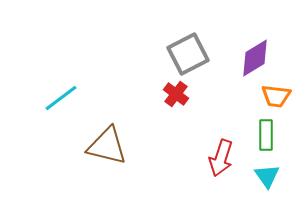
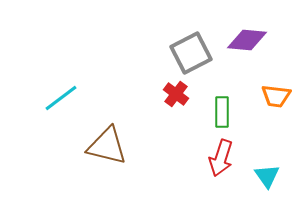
gray square: moved 3 px right, 1 px up
purple diamond: moved 8 px left, 18 px up; rotated 36 degrees clockwise
green rectangle: moved 44 px left, 23 px up
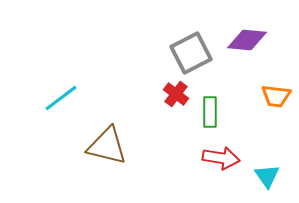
green rectangle: moved 12 px left
red arrow: rotated 99 degrees counterclockwise
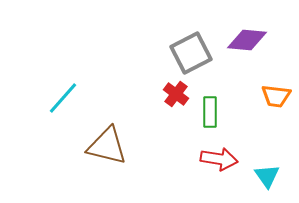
cyan line: moved 2 px right; rotated 12 degrees counterclockwise
red arrow: moved 2 px left, 1 px down
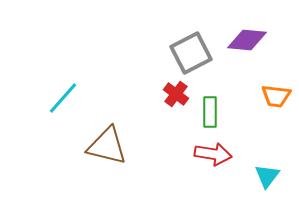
red arrow: moved 6 px left, 5 px up
cyan triangle: rotated 12 degrees clockwise
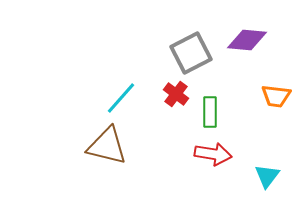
cyan line: moved 58 px right
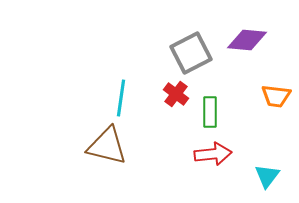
cyan line: rotated 33 degrees counterclockwise
red arrow: rotated 15 degrees counterclockwise
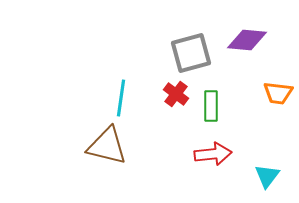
gray square: rotated 12 degrees clockwise
orange trapezoid: moved 2 px right, 3 px up
green rectangle: moved 1 px right, 6 px up
